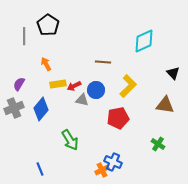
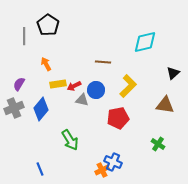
cyan diamond: moved 1 px right, 1 px down; rotated 10 degrees clockwise
black triangle: rotated 32 degrees clockwise
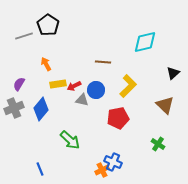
gray line: rotated 72 degrees clockwise
brown triangle: rotated 36 degrees clockwise
green arrow: rotated 15 degrees counterclockwise
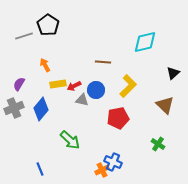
orange arrow: moved 1 px left, 1 px down
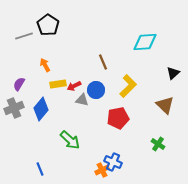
cyan diamond: rotated 10 degrees clockwise
brown line: rotated 63 degrees clockwise
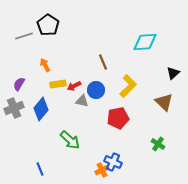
gray triangle: moved 1 px down
brown triangle: moved 1 px left, 3 px up
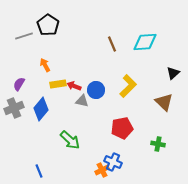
brown line: moved 9 px right, 18 px up
red arrow: rotated 48 degrees clockwise
red pentagon: moved 4 px right, 10 px down
green cross: rotated 24 degrees counterclockwise
blue line: moved 1 px left, 2 px down
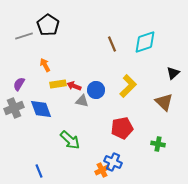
cyan diamond: rotated 15 degrees counterclockwise
blue diamond: rotated 60 degrees counterclockwise
